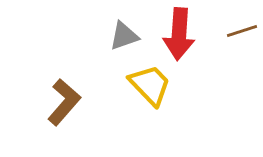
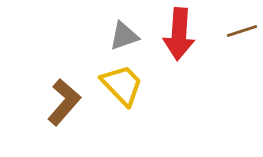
yellow trapezoid: moved 28 px left
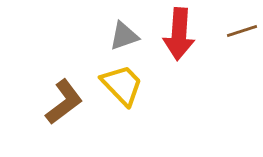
brown L-shape: rotated 12 degrees clockwise
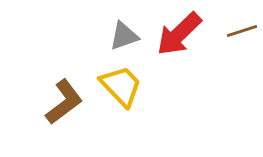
red arrow: rotated 42 degrees clockwise
yellow trapezoid: moved 1 px left, 1 px down
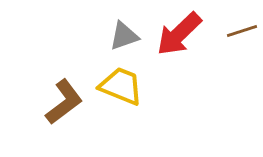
yellow trapezoid: rotated 24 degrees counterclockwise
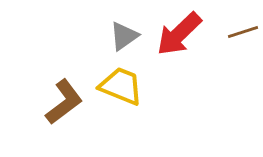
brown line: moved 1 px right, 1 px down
gray triangle: rotated 16 degrees counterclockwise
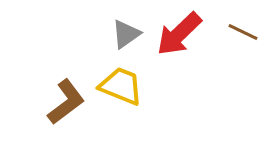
brown line: rotated 44 degrees clockwise
gray triangle: moved 2 px right, 2 px up
brown L-shape: moved 2 px right
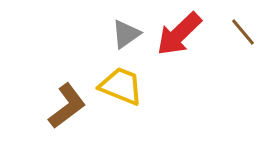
brown line: rotated 24 degrees clockwise
brown L-shape: moved 1 px right, 4 px down
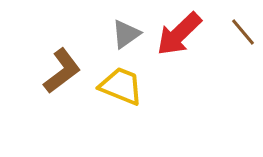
brown L-shape: moved 5 px left, 35 px up
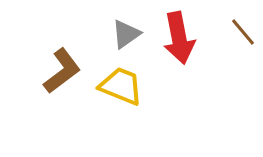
red arrow: moved 4 px down; rotated 57 degrees counterclockwise
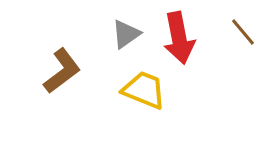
yellow trapezoid: moved 23 px right, 4 px down
